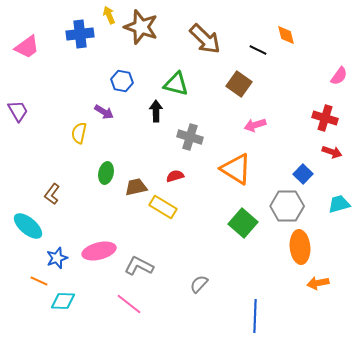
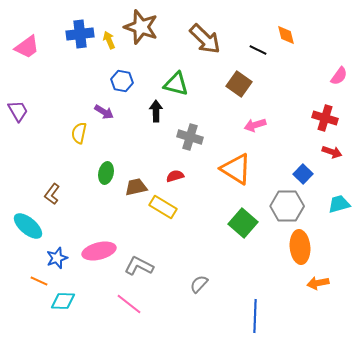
yellow arrow: moved 25 px down
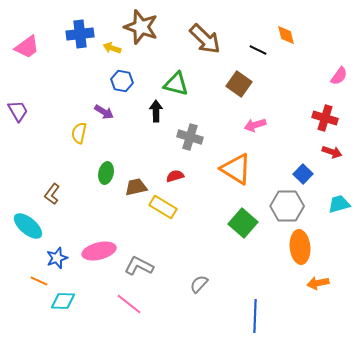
yellow arrow: moved 3 px right, 8 px down; rotated 48 degrees counterclockwise
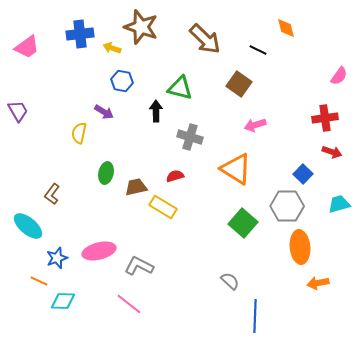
orange diamond: moved 7 px up
green triangle: moved 4 px right, 4 px down
red cross: rotated 25 degrees counterclockwise
gray semicircle: moved 31 px right, 3 px up; rotated 90 degrees clockwise
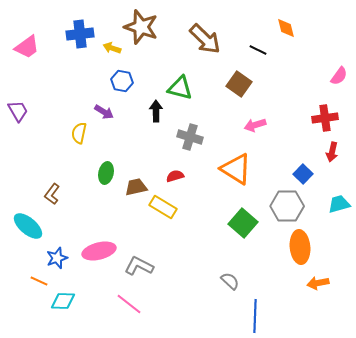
red arrow: rotated 84 degrees clockwise
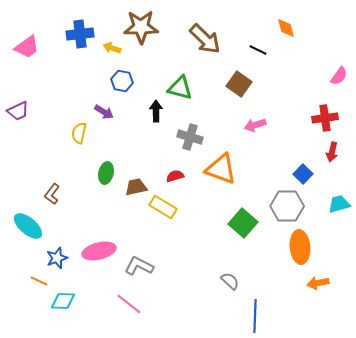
brown star: rotated 20 degrees counterclockwise
purple trapezoid: rotated 95 degrees clockwise
orange triangle: moved 15 px left; rotated 12 degrees counterclockwise
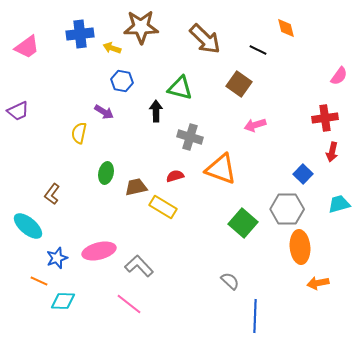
gray hexagon: moved 3 px down
gray L-shape: rotated 20 degrees clockwise
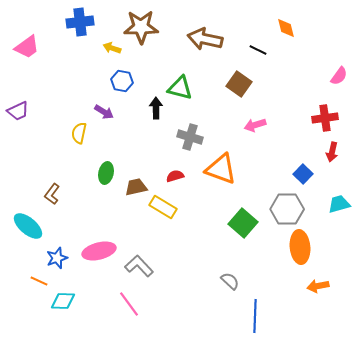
blue cross: moved 12 px up
brown arrow: rotated 148 degrees clockwise
black arrow: moved 3 px up
orange arrow: moved 3 px down
pink line: rotated 16 degrees clockwise
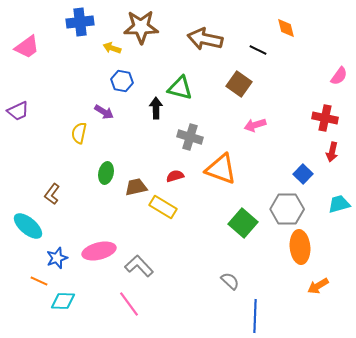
red cross: rotated 20 degrees clockwise
orange arrow: rotated 20 degrees counterclockwise
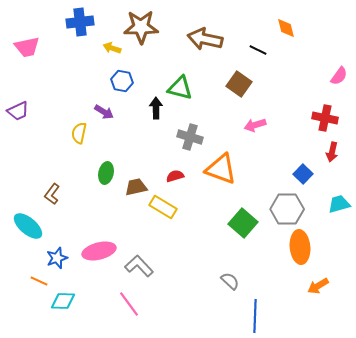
pink trapezoid: rotated 24 degrees clockwise
